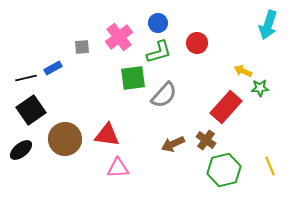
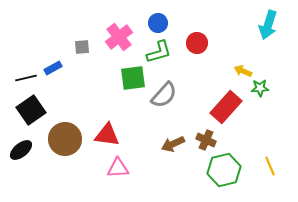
brown cross: rotated 12 degrees counterclockwise
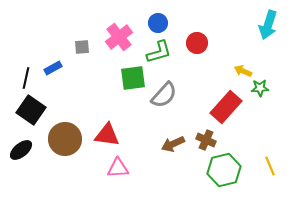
black line: rotated 65 degrees counterclockwise
black square: rotated 20 degrees counterclockwise
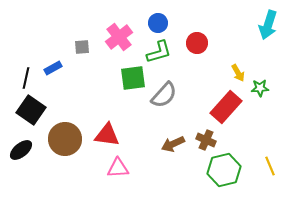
yellow arrow: moved 5 px left, 2 px down; rotated 144 degrees counterclockwise
